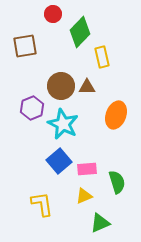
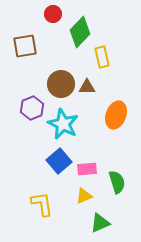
brown circle: moved 2 px up
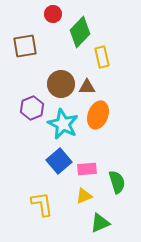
orange ellipse: moved 18 px left
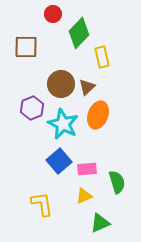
green diamond: moved 1 px left, 1 px down
brown square: moved 1 px right, 1 px down; rotated 10 degrees clockwise
brown triangle: rotated 42 degrees counterclockwise
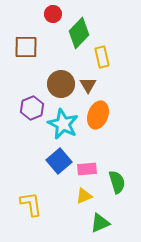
brown triangle: moved 1 px right, 2 px up; rotated 18 degrees counterclockwise
yellow L-shape: moved 11 px left
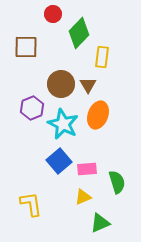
yellow rectangle: rotated 20 degrees clockwise
yellow triangle: moved 1 px left, 1 px down
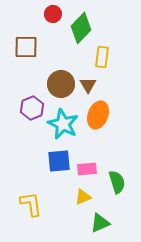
green diamond: moved 2 px right, 5 px up
blue square: rotated 35 degrees clockwise
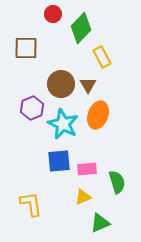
brown square: moved 1 px down
yellow rectangle: rotated 35 degrees counterclockwise
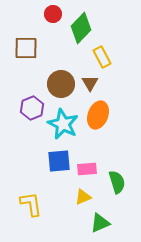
brown triangle: moved 2 px right, 2 px up
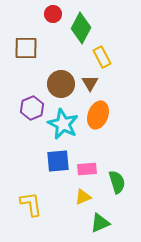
green diamond: rotated 16 degrees counterclockwise
blue square: moved 1 px left
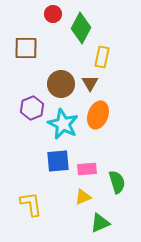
yellow rectangle: rotated 40 degrees clockwise
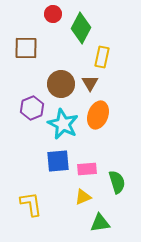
green triangle: rotated 15 degrees clockwise
